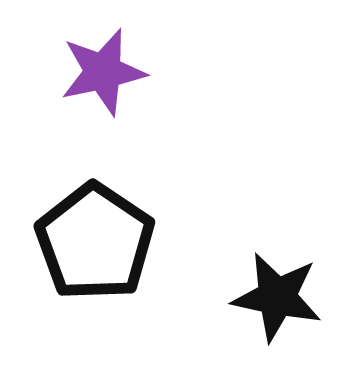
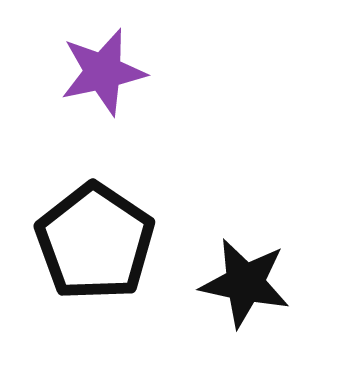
black star: moved 32 px left, 14 px up
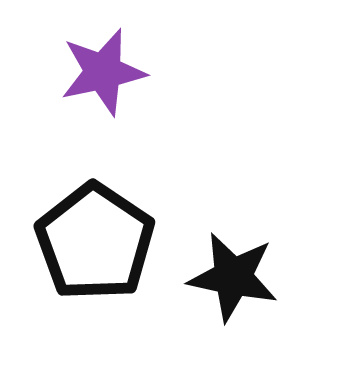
black star: moved 12 px left, 6 px up
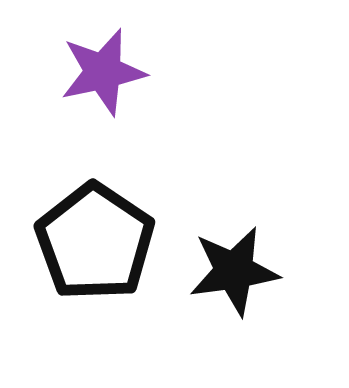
black star: moved 1 px right, 6 px up; rotated 20 degrees counterclockwise
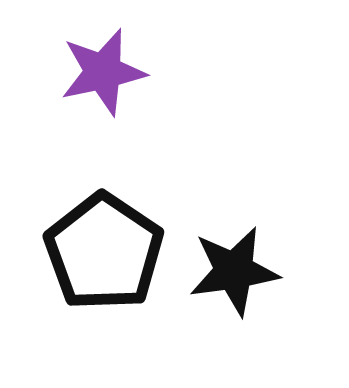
black pentagon: moved 9 px right, 10 px down
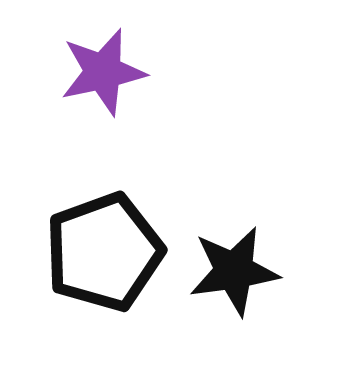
black pentagon: rotated 18 degrees clockwise
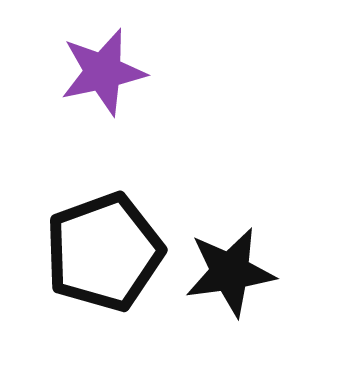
black star: moved 4 px left, 1 px down
